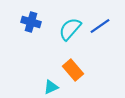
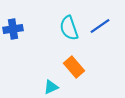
blue cross: moved 18 px left, 7 px down; rotated 24 degrees counterclockwise
cyan semicircle: moved 1 px left, 1 px up; rotated 60 degrees counterclockwise
orange rectangle: moved 1 px right, 3 px up
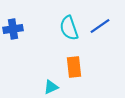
orange rectangle: rotated 35 degrees clockwise
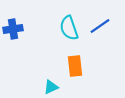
orange rectangle: moved 1 px right, 1 px up
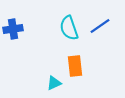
cyan triangle: moved 3 px right, 4 px up
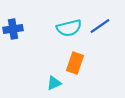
cyan semicircle: rotated 85 degrees counterclockwise
orange rectangle: moved 3 px up; rotated 25 degrees clockwise
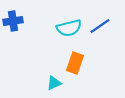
blue cross: moved 8 px up
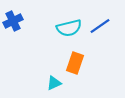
blue cross: rotated 18 degrees counterclockwise
